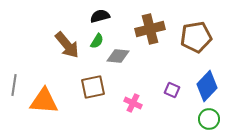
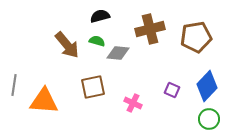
green semicircle: rotated 105 degrees counterclockwise
gray diamond: moved 3 px up
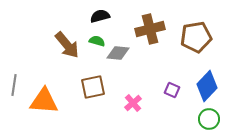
pink cross: rotated 24 degrees clockwise
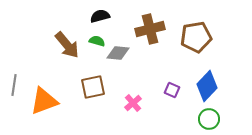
orange triangle: rotated 24 degrees counterclockwise
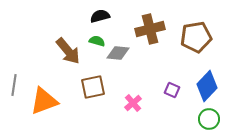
brown arrow: moved 1 px right, 6 px down
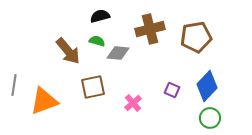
green circle: moved 1 px right, 1 px up
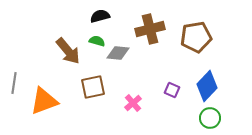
gray line: moved 2 px up
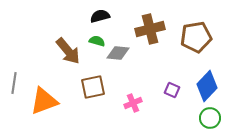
pink cross: rotated 18 degrees clockwise
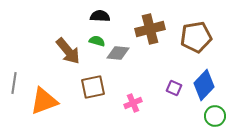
black semicircle: rotated 18 degrees clockwise
blue diamond: moved 3 px left, 1 px up
purple square: moved 2 px right, 2 px up
green circle: moved 5 px right, 2 px up
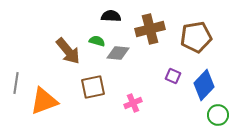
black semicircle: moved 11 px right
gray line: moved 2 px right
purple square: moved 1 px left, 12 px up
green circle: moved 3 px right, 1 px up
